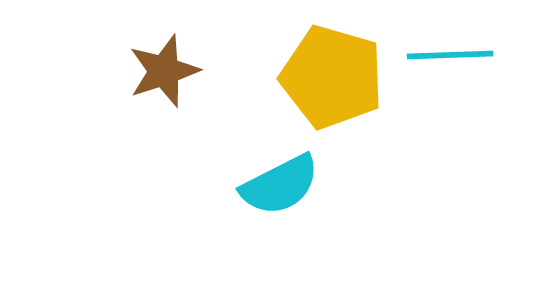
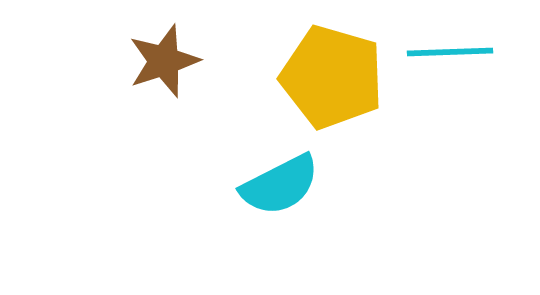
cyan line: moved 3 px up
brown star: moved 10 px up
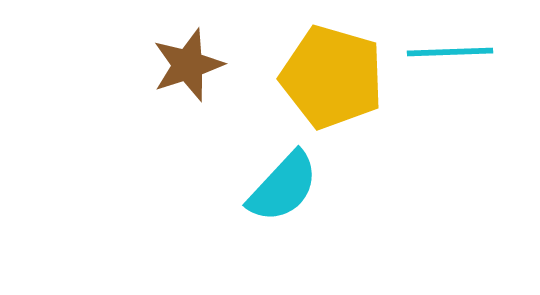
brown star: moved 24 px right, 4 px down
cyan semicircle: moved 3 px right, 2 px down; rotated 20 degrees counterclockwise
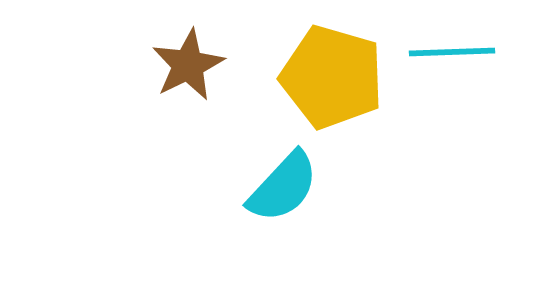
cyan line: moved 2 px right
brown star: rotated 8 degrees counterclockwise
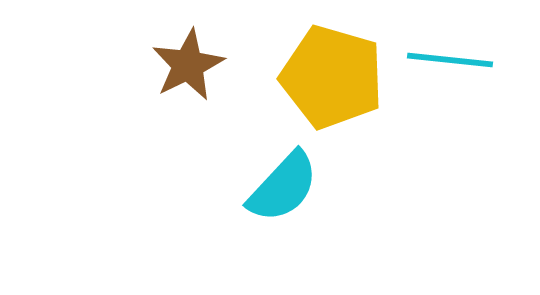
cyan line: moved 2 px left, 8 px down; rotated 8 degrees clockwise
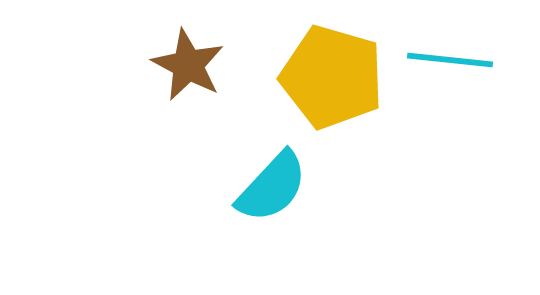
brown star: rotated 18 degrees counterclockwise
cyan semicircle: moved 11 px left
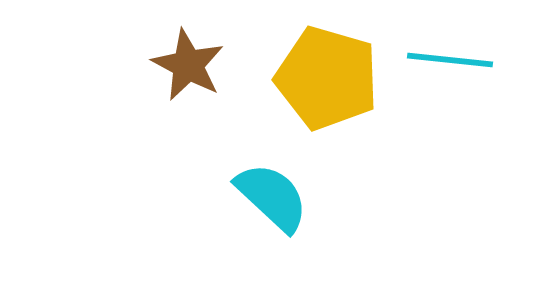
yellow pentagon: moved 5 px left, 1 px down
cyan semicircle: moved 10 px down; rotated 90 degrees counterclockwise
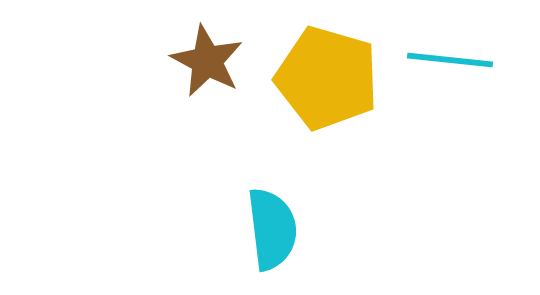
brown star: moved 19 px right, 4 px up
cyan semicircle: moved 32 px down; rotated 40 degrees clockwise
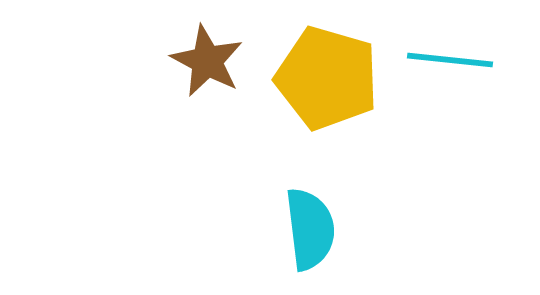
cyan semicircle: moved 38 px right
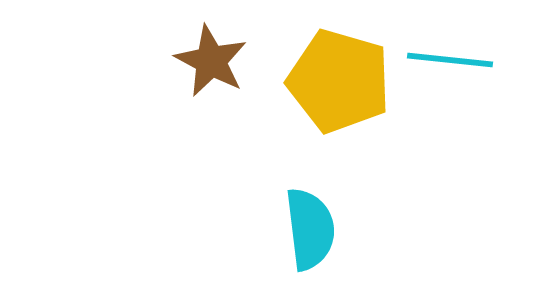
brown star: moved 4 px right
yellow pentagon: moved 12 px right, 3 px down
